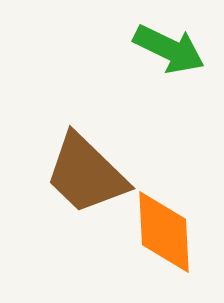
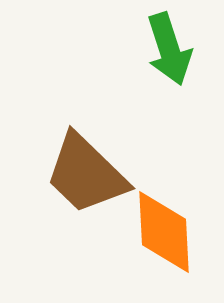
green arrow: rotated 46 degrees clockwise
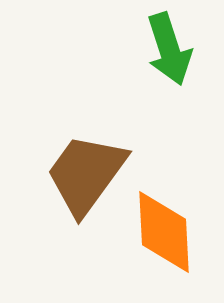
brown trapezoid: rotated 82 degrees clockwise
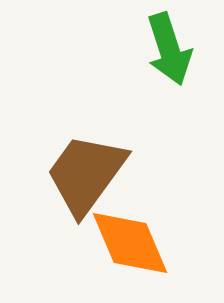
orange diamond: moved 34 px left, 11 px down; rotated 20 degrees counterclockwise
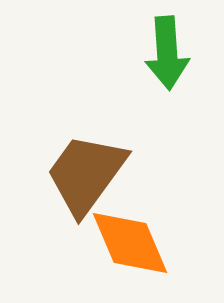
green arrow: moved 2 px left, 4 px down; rotated 14 degrees clockwise
